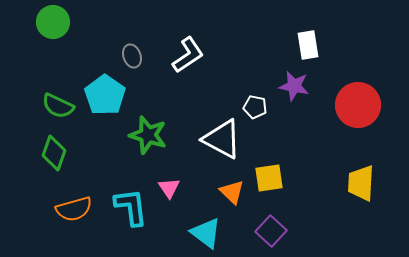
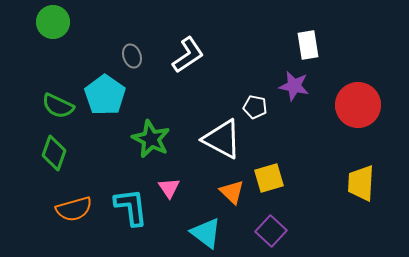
green star: moved 3 px right, 4 px down; rotated 9 degrees clockwise
yellow square: rotated 8 degrees counterclockwise
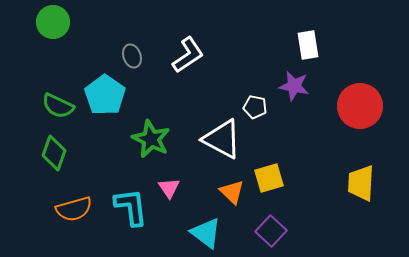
red circle: moved 2 px right, 1 px down
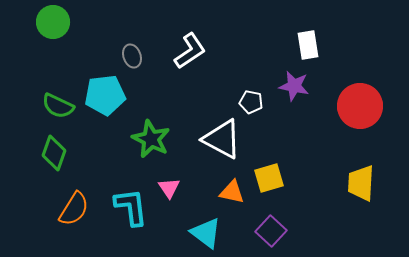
white L-shape: moved 2 px right, 4 px up
cyan pentagon: rotated 30 degrees clockwise
white pentagon: moved 4 px left, 5 px up
orange triangle: rotated 32 degrees counterclockwise
orange semicircle: rotated 42 degrees counterclockwise
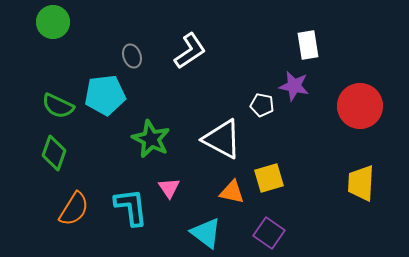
white pentagon: moved 11 px right, 3 px down
purple square: moved 2 px left, 2 px down; rotated 8 degrees counterclockwise
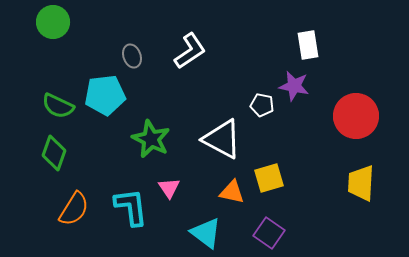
red circle: moved 4 px left, 10 px down
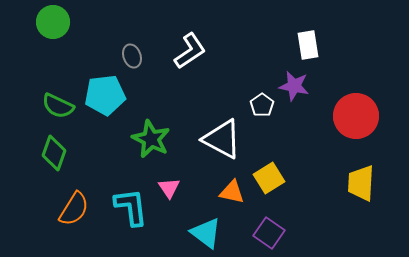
white pentagon: rotated 25 degrees clockwise
yellow square: rotated 16 degrees counterclockwise
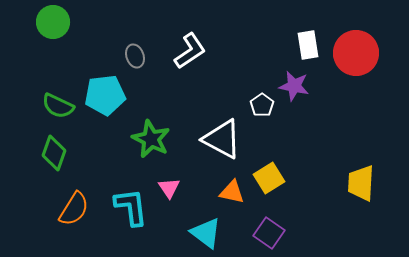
gray ellipse: moved 3 px right
red circle: moved 63 px up
